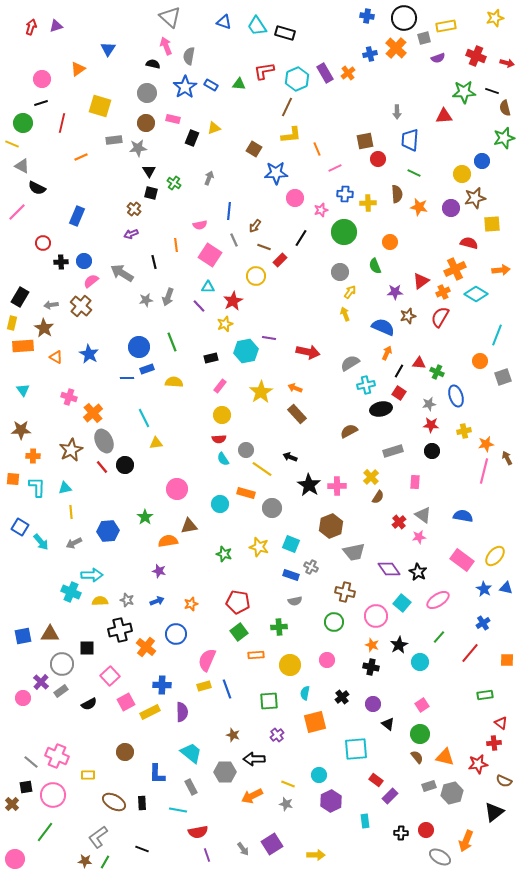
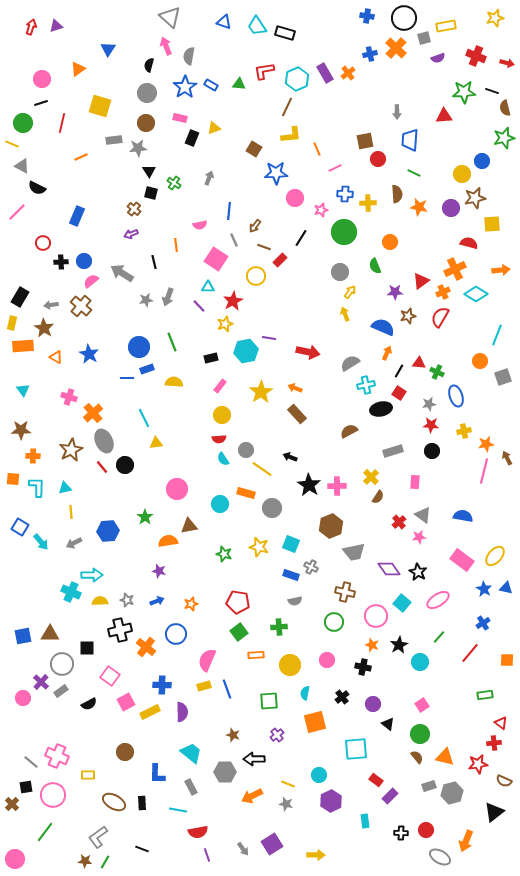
black semicircle at (153, 64): moved 4 px left, 1 px down; rotated 88 degrees counterclockwise
pink rectangle at (173, 119): moved 7 px right, 1 px up
pink square at (210, 255): moved 6 px right, 4 px down
black cross at (371, 667): moved 8 px left
pink square at (110, 676): rotated 12 degrees counterclockwise
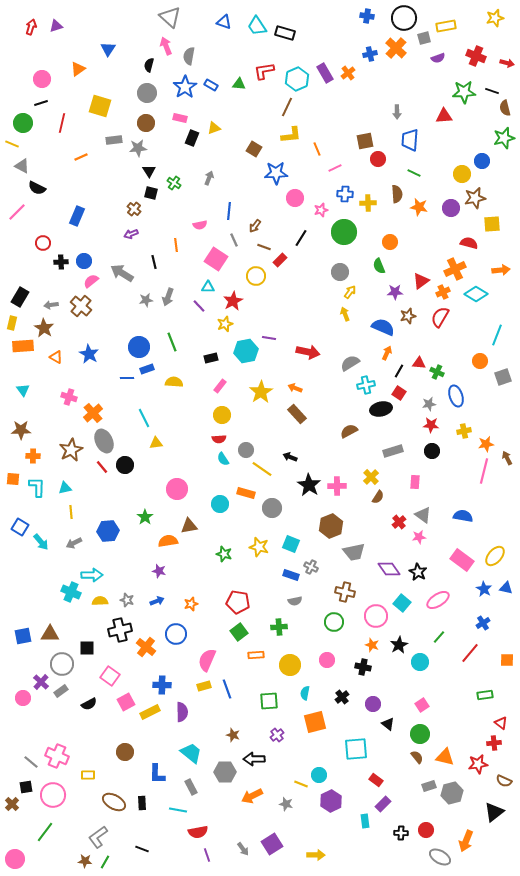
green semicircle at (375, 266): moved 4 px right
yellow line at (288, 784): moved 13 px right
purple rectangle at (390, 796): moved 7 px left, 8 px down
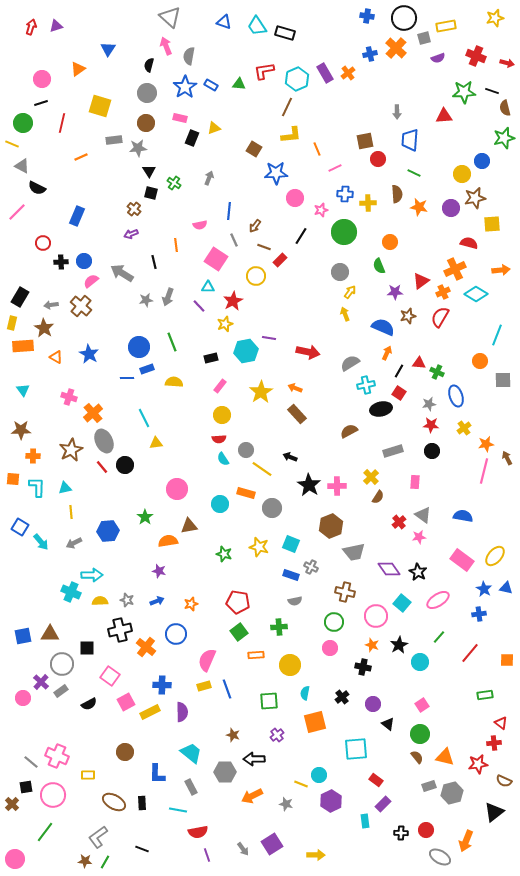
black line at (301, 238): moved 2 px up
gray square at (503, 377): moved 3 px down; rotated 18 degrees clockwise
yellow cross at (464, 431): moved 3 px up; rotated 24 degrees counterclockwise
blue cross at (483, 623): moved 4 px left, 9 px up; rotated 24 degrees clockwise
pink circle at (327, 660): moved 3 px right, 12 px up
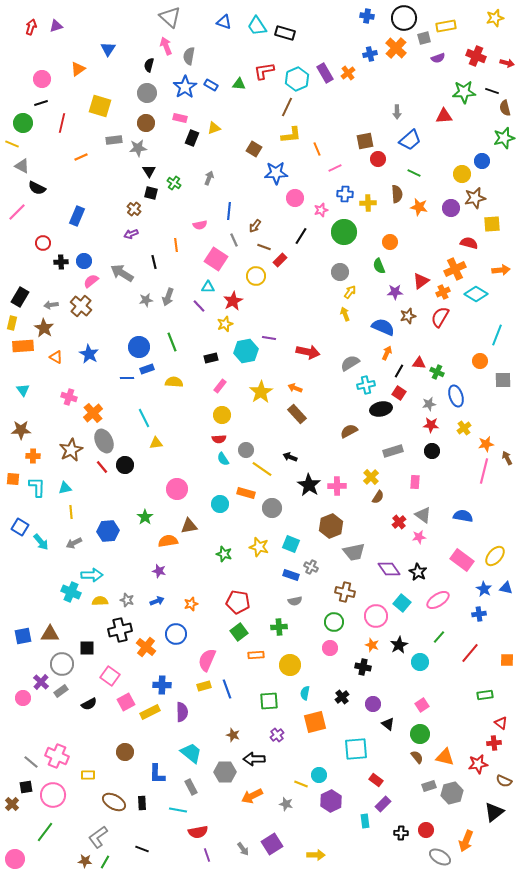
blue trapezoid at (410, 140): rotated 135 degrees counterclockwise
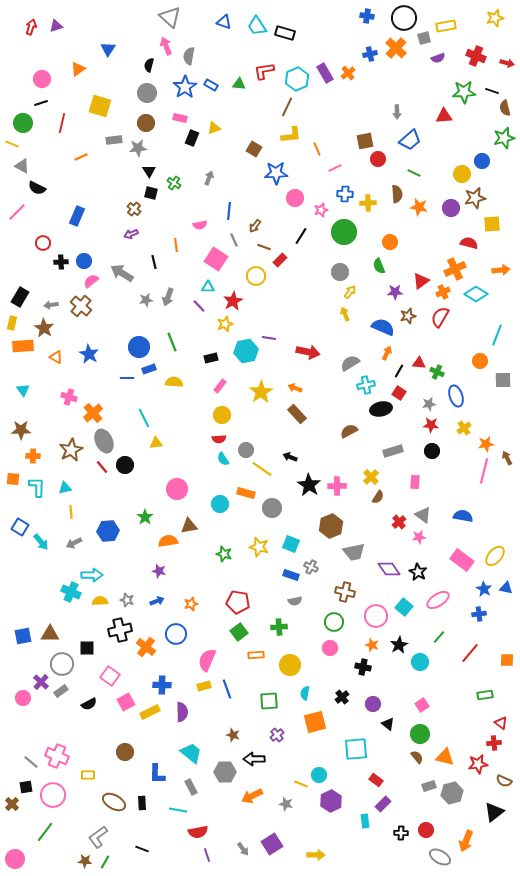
blue rectangle at (147, 369): moved 2 px right
cyan square at (402, 603): moved 2 px right, 4 px down
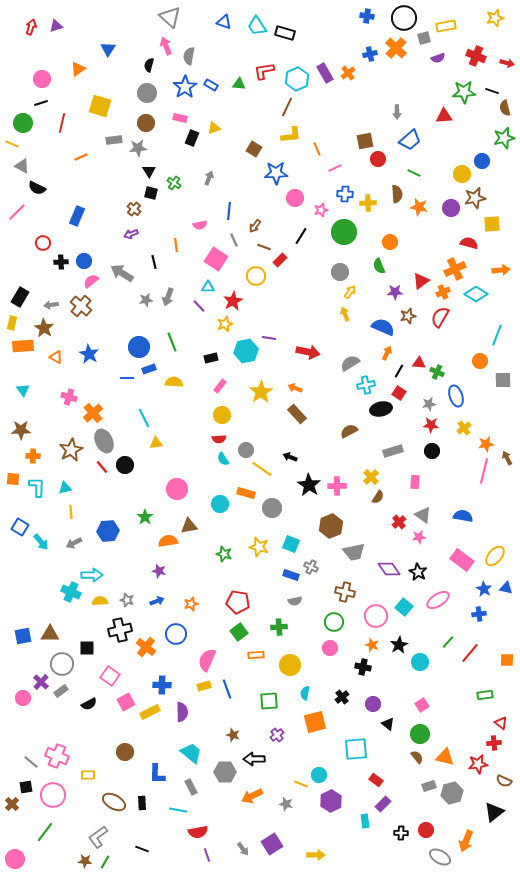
green line at (439, 637): moved 9 px right, 5 px down
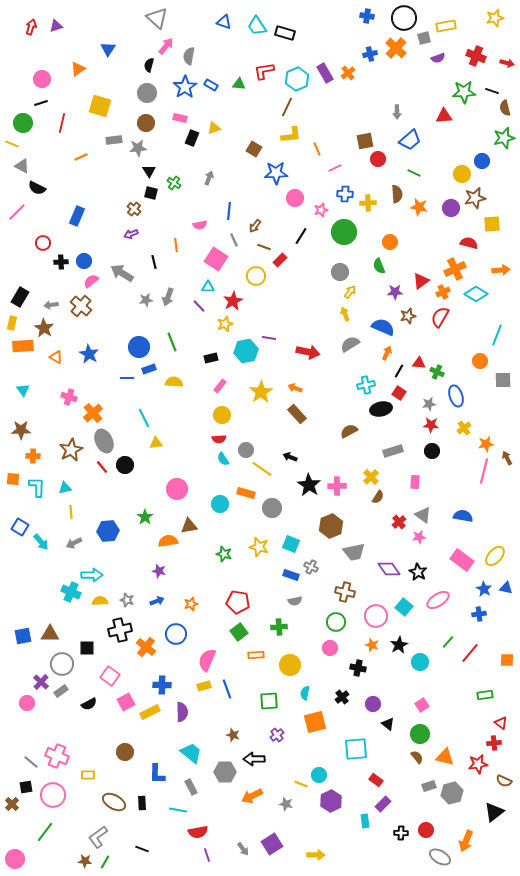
gray triangle at (170, 17): moved 13 px left, 1 px down
pink arrow at (166, 46): rotated 60 degrees clockwise
gray semicircle at (350, 363): moved 19 px up
green circle at (334, 622): moved 2 px right
black cross at (363, 667): moved 5 px left, 1 px down
pink circle at (23, 698): moved 4 px right, 5 px down
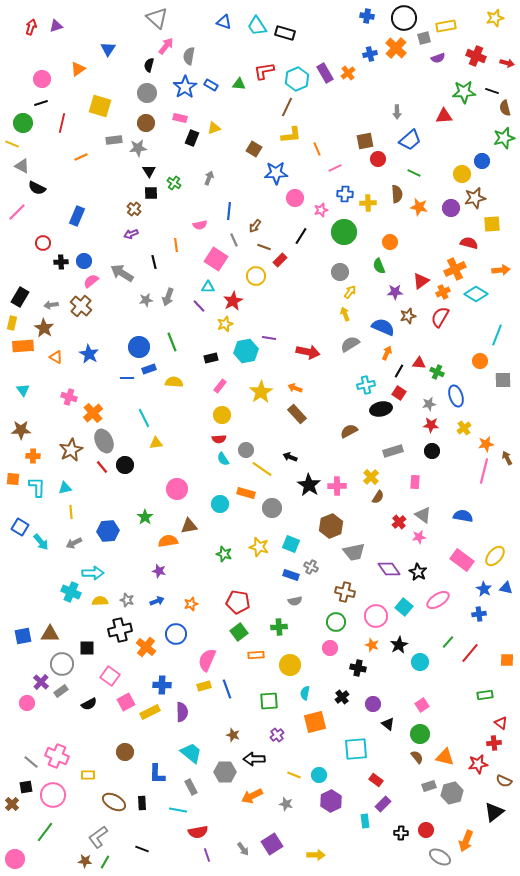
black square at (151, 193): rotated 16 degrees counterclockwise
cyan arrow at (92, 575): moved 1 px right, 2 px up
yellow line at (301, 784): moved 7 px left, 9 px up
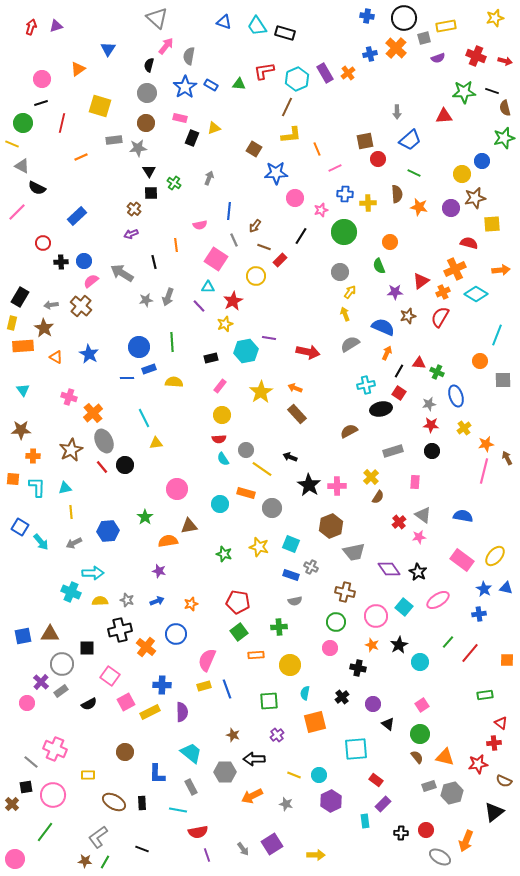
red arrow at (507, 63): moved 2 px left, 2 px up
blue rectangle at (77, 216): rotated 24 degrees clockwise
green line at (172, 342): rotated 18 degrees clockwise
pink cross at (57, 756): moved 2 px left, 7 px up
